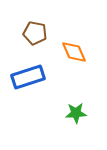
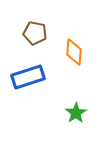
orange diamond: rotated 28 degrees clockwise
green star: rotated 30 degrees counterclockwise
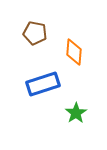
blue rectangle: moved 15 px right, 7 px down
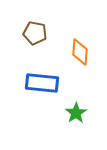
orange diamond: moved 6 px right
blue rectangle: moved 1 px left, 1 px up; rotated 24 degrees clockwise
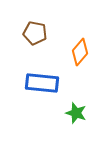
orange diamond: rotated 36 degrees clockwise
green star: rotated 20 degrees counterclockwise
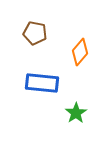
green star: rotated 20 degrees clockwise
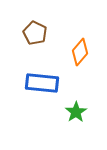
brown pentagon: rotated 15 degrees clockwise
green star: moved 1 px up
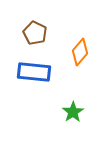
blue rectangle: moved 8 px left, 11 px up
green star: moved 3 px left
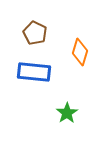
orange diamond: rotated 24 degrees counterclockwise
green star: moved 6 px left, 1 px down
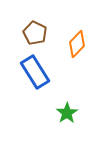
orange diamond: moved 3 px left, 8 px up; rotated 28 degrees clockwise
blue rectangle: moved 1 px right; rotated 52 degrees clockwise
